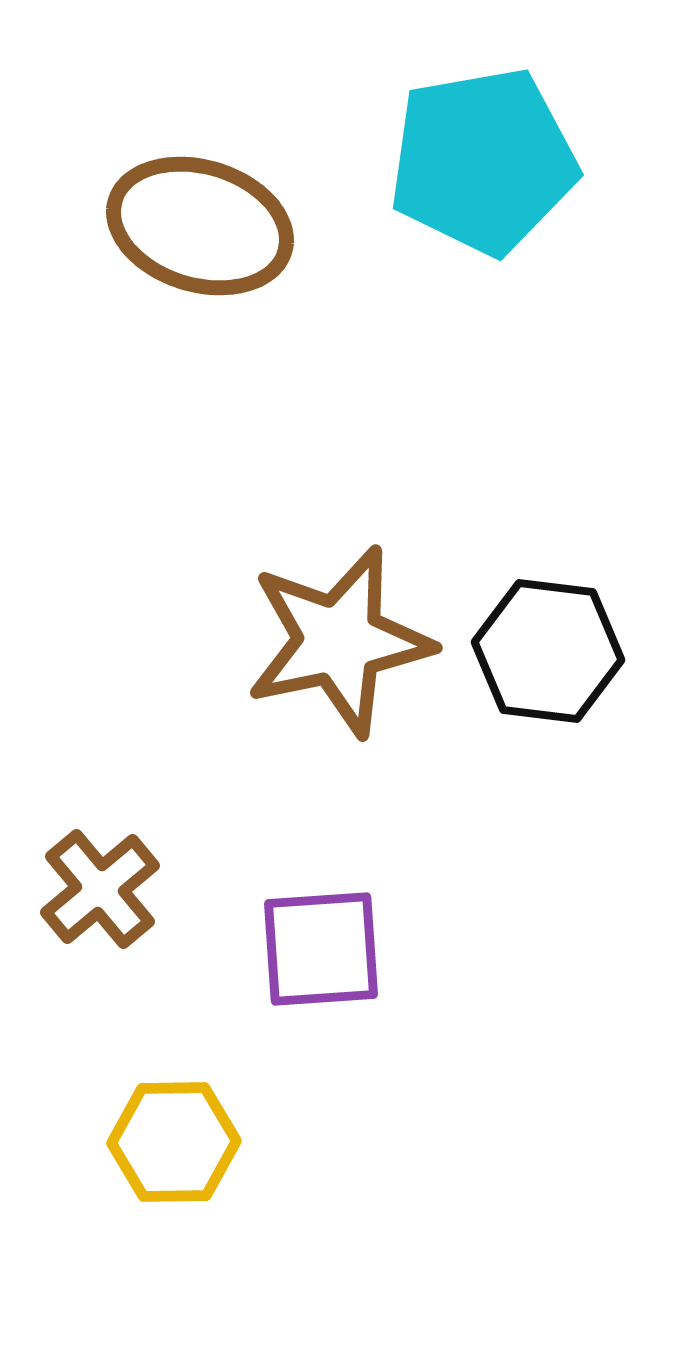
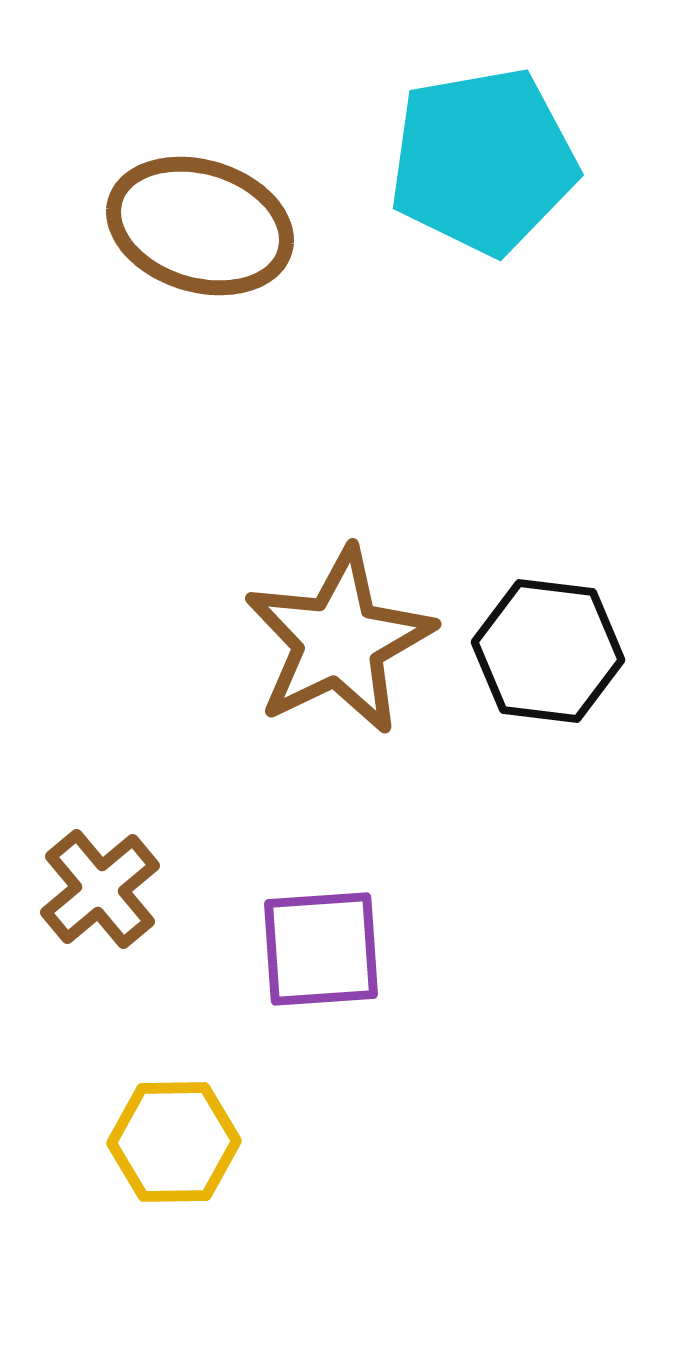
brown star: rotated 14 degrees counterclockwise
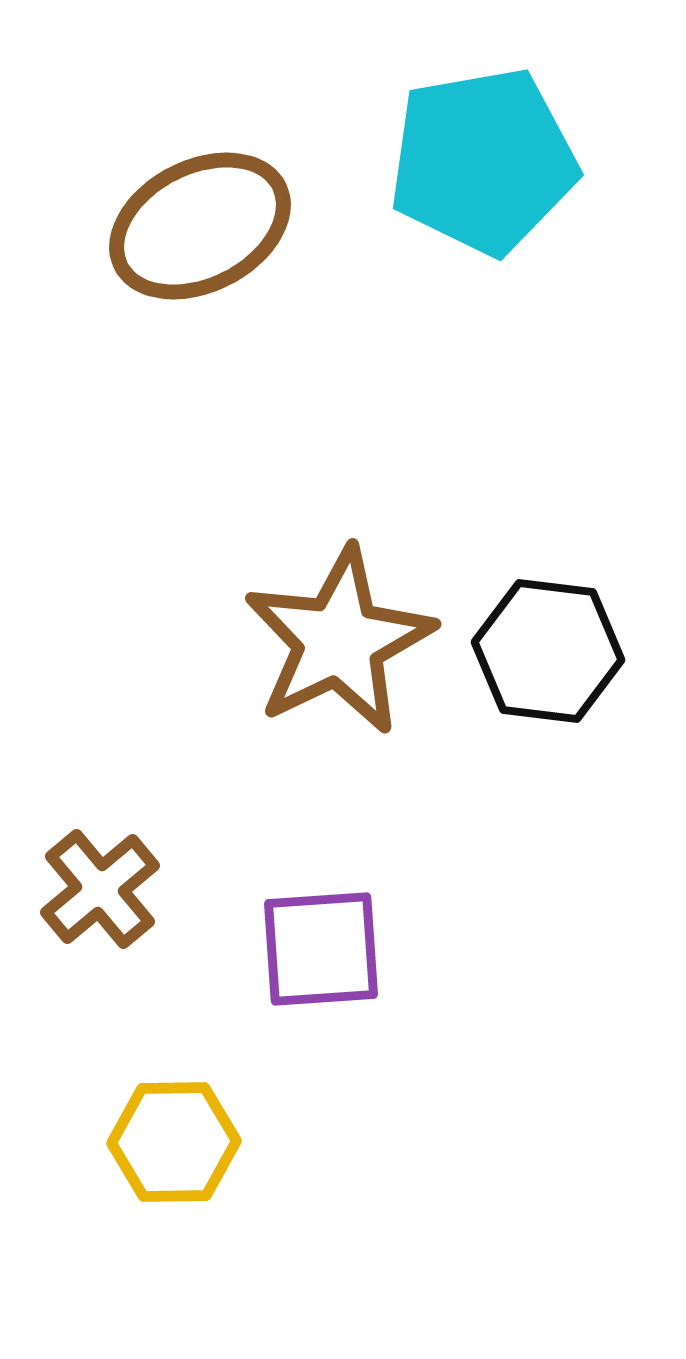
brown ellipse: rotated 44 degrees counterclockwise
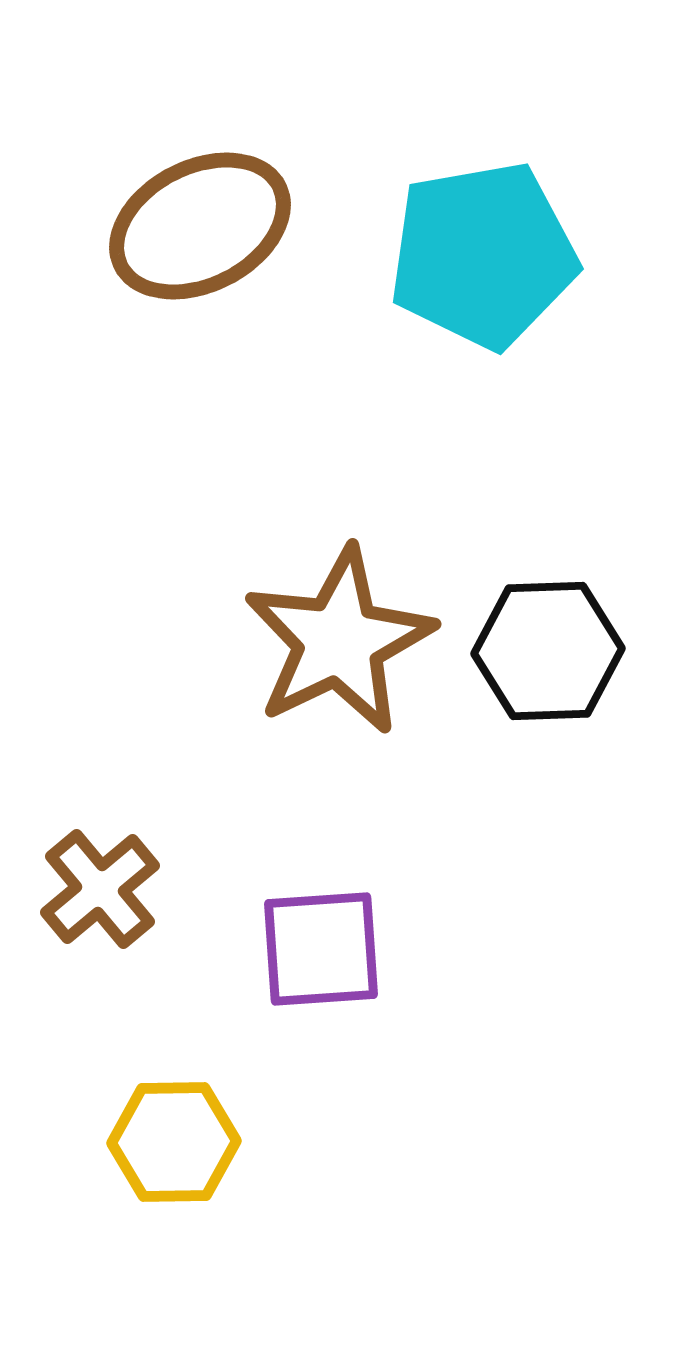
cyan pentagon: moved 94 px down
black hexagon: rotated 9 degrees counterclockwise
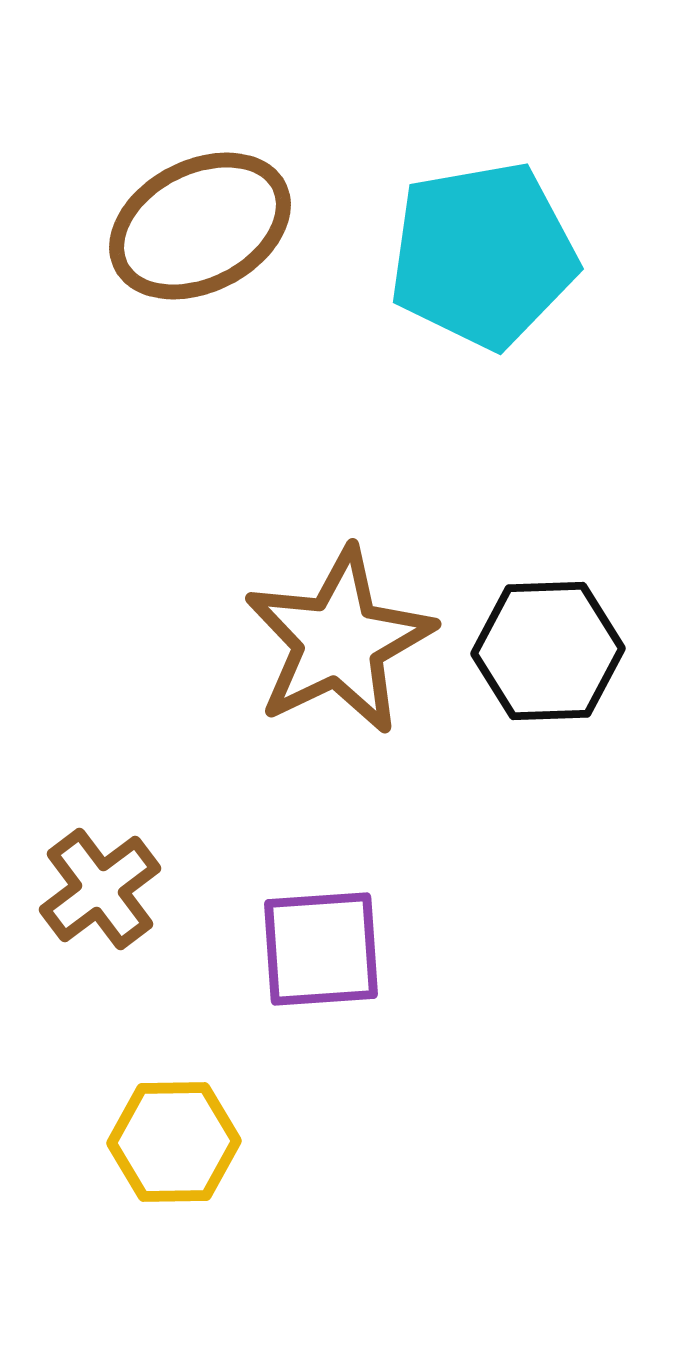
brown cross: rotated 3 degrees clockwise
